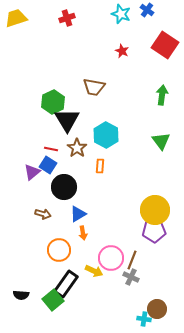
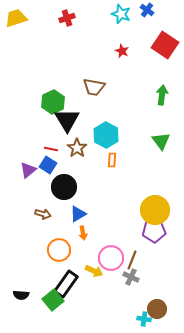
orange rectangle: moved 12 px right, 6 px up
purple triangle: moved 4 px left, 2 px up
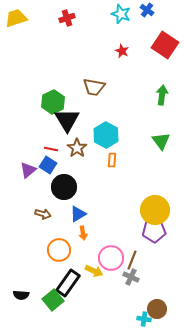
black rectangle: moved 2 px right, 1 px up
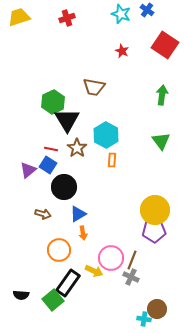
yellow trapezoid: moved 3 px right, 1 px up
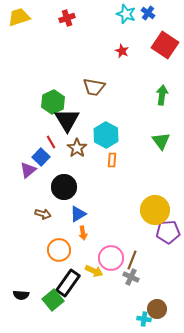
blue cross: moved 1 px right, 3 px down
cyan star: moved 5 px right
red line: moved 7 px up; rotated 48 degrees clockwise
blue square: moved 7 px left, 8 px up; rotated 12 degrees clockwise
purple pentagon: moved 14 px right, 1 px down
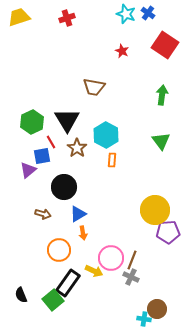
green hexagon: moved 21 px left, 20 px down
blue square: moved 1 px right, 1 px up; rotated 36 degrees clockwise
black semicircle: rotated 63 degrees clockwise
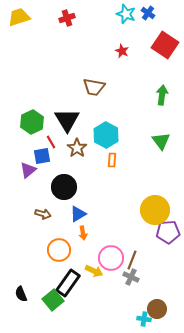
black semicircle: moved 1 px up
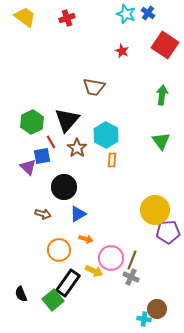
yellow trapezoid: moved 6 px right; rotated 55 degrees clockwise
black triangle: rotated 12 degrees clockwise
purple triangle: moved 3 px up; rotated 36 degrees counterclockwise
orange arrow: moved 3 px right, 6 px down; rotated 64 degrees counterclockwise
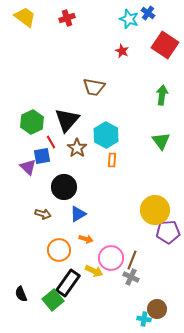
cyan star: moved 3 px right, 5 px down
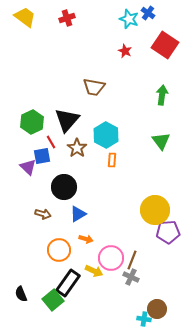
red star: moved 3 px right
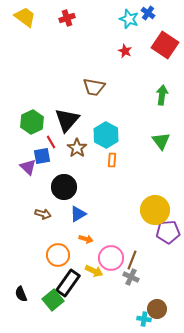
orange circle: moved 1 px left, 5 px down
